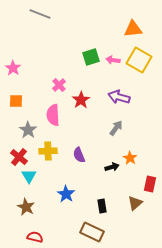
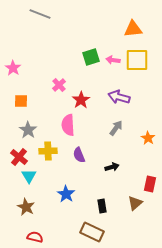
yellow square: moved 2 px left; rotated 30 degrees counterclockwise
orange square: moved 5 px right
pink semicircle: moved 15 px right, 10 px down
orange star: moved 18 px right, 20 px up
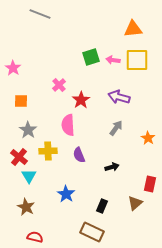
black rectangle: rotated 32 degrees clockwise
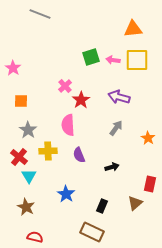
pink cross: moved 6 px right, 1 px down
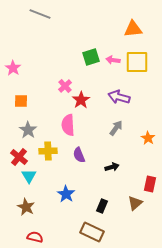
yellow square: moved 2 px down
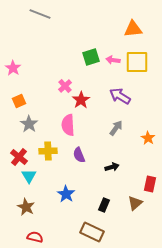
purple arrow: moved 1 px right, 1 px up; rotated 15 degrees clockwise
orange square: moved 2 px left; rotated 24 degrees counterclockwise
gray star: moved 1 px right, 6 px up
black rectangle: moved 2 px right, 1 px up
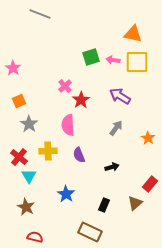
orange triangle: moved 5 px down; rotated 18 degrees clockwise
red rectangle: rotated 28 degrees clockwise
brown rectangle: moved 2 px left
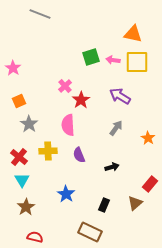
cyan triangle: moved 7 px left, 4 px down
brown star: rotated 12 degrees clockwise
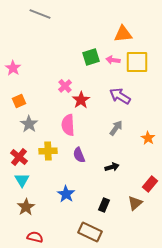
orange triangle: moved 10 px left; rotated 18 degrees counterclockwise
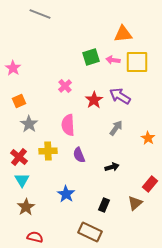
red star: moved 13 px right
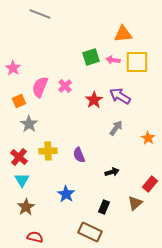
pink semicircle: moved 28 px left, 38 px up; rotated 25 degrees clockwise
black arrow: moved 5 px down
black rectangle: moved 2 px down
